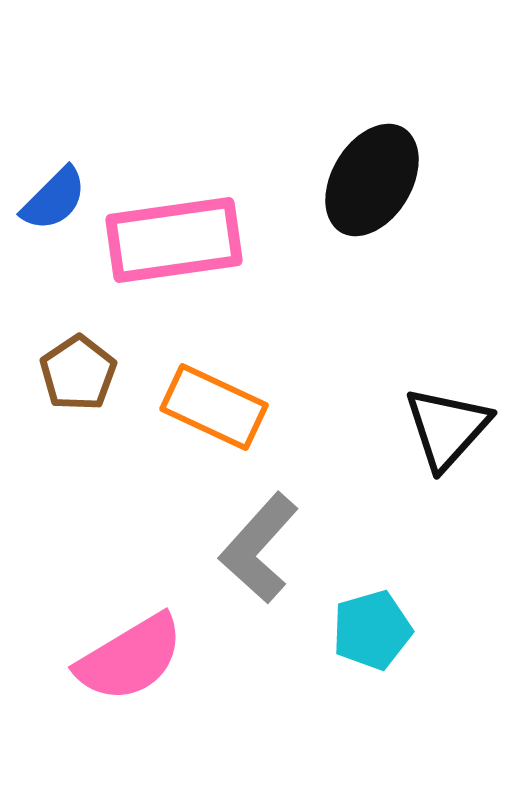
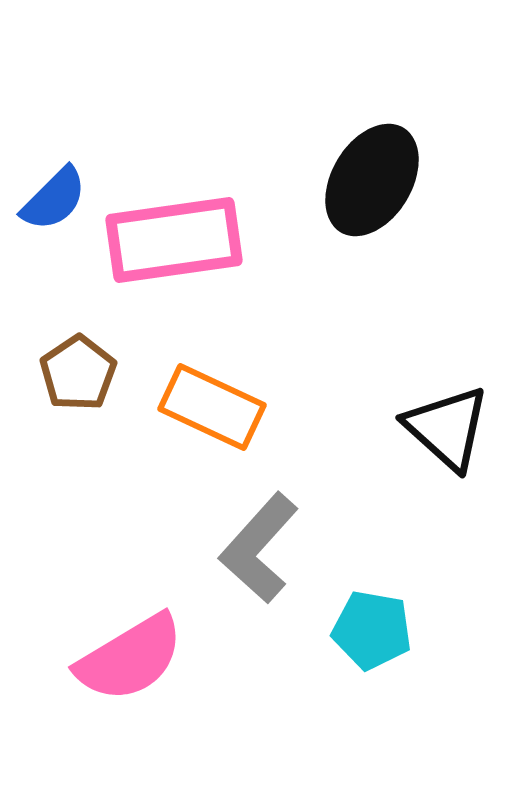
orange rectangle: moved 2 px left
black triangle: rotated 30 degrees counterclockwise
cyan pentagon: rotated 26 degrees clockwise
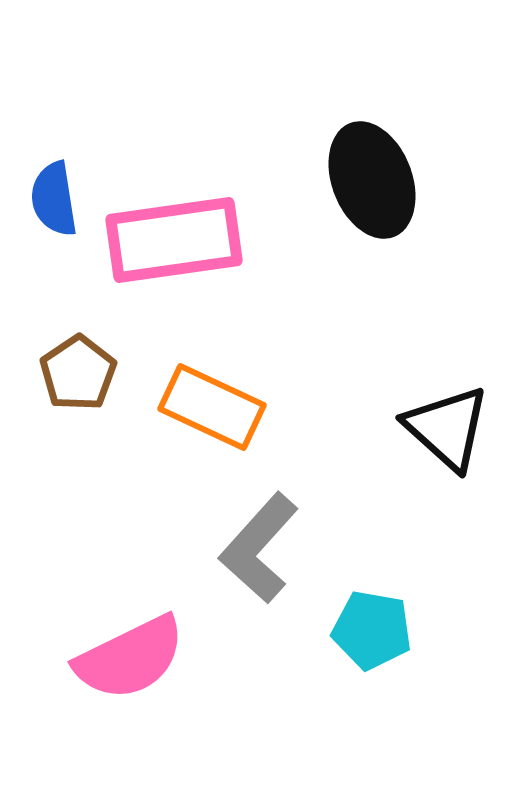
black ellipse: rotated 52 degrees counterclockwise
blue semicircle: rotated 126 degrees clockwise
pink semicircle: rotated 5 degrees clockwise
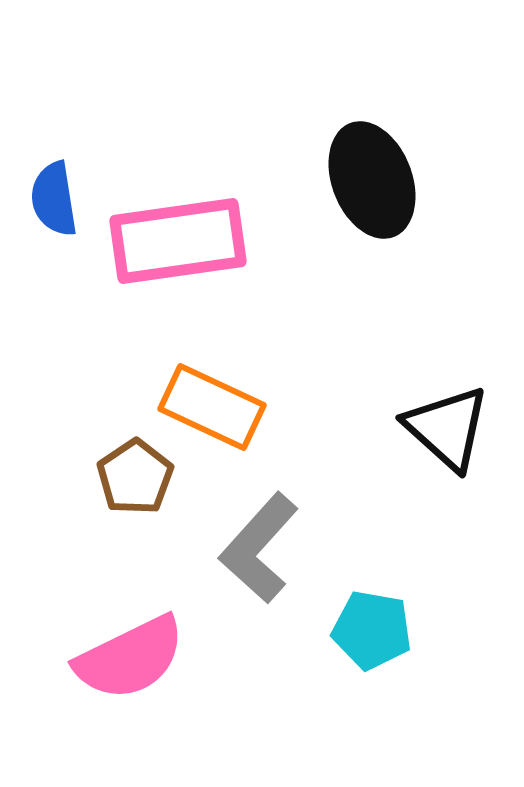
pink rectangle: moved 4 px right, 1 px down
brown pentagon: moved 57 px right, 104 px down
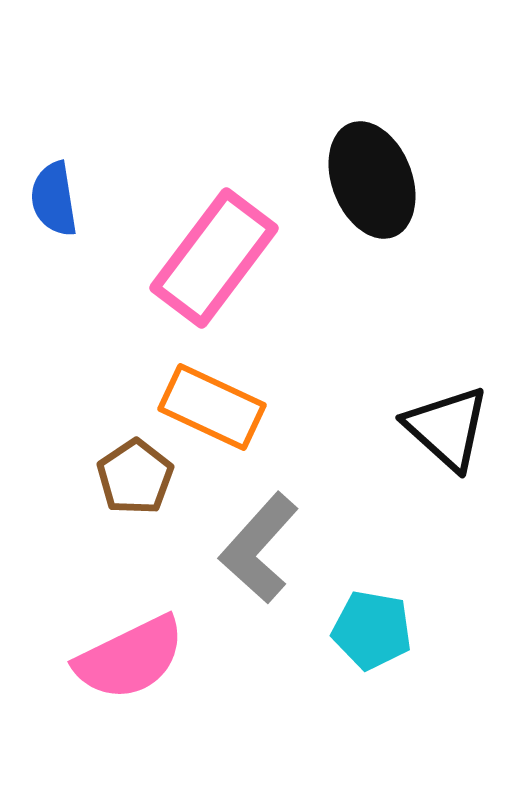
pink rectangle: moved 36 px right, 17 px down; rotated 45 degrees counterclockwise
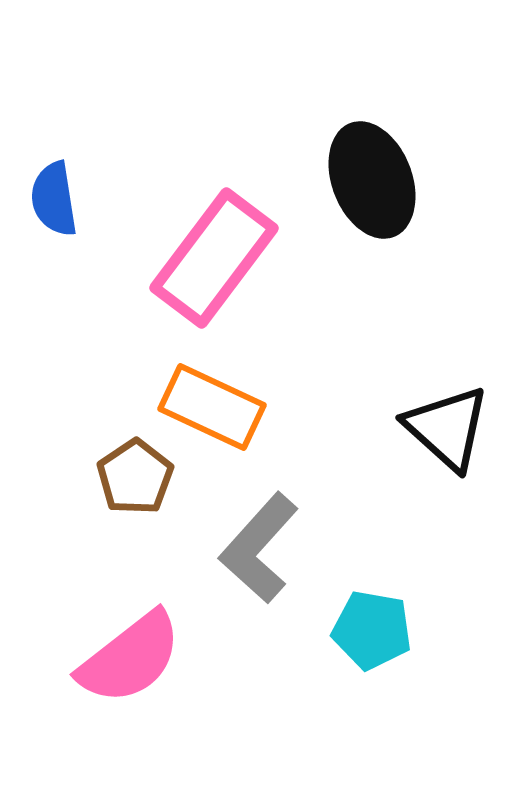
pink semicircle: rotated 12 degrees counterclockwise
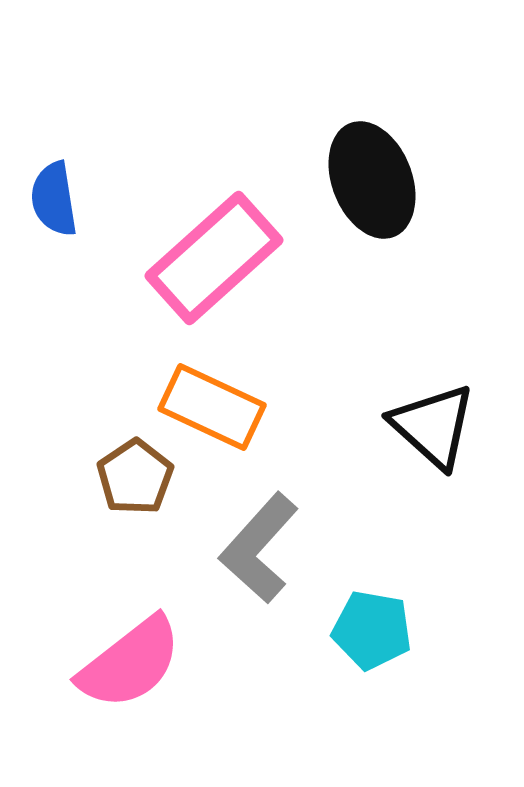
pink rectangle: rotated 11 degrees clockwise
black triangle: moved 14 px left, 2 px up
pink semicircle: moved 5 px down
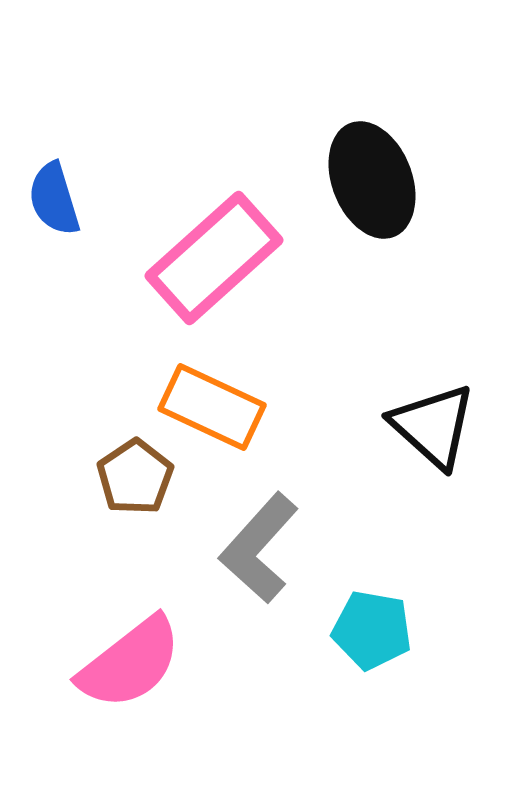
blue semicircle: rotated 8 degrees counterclockwise
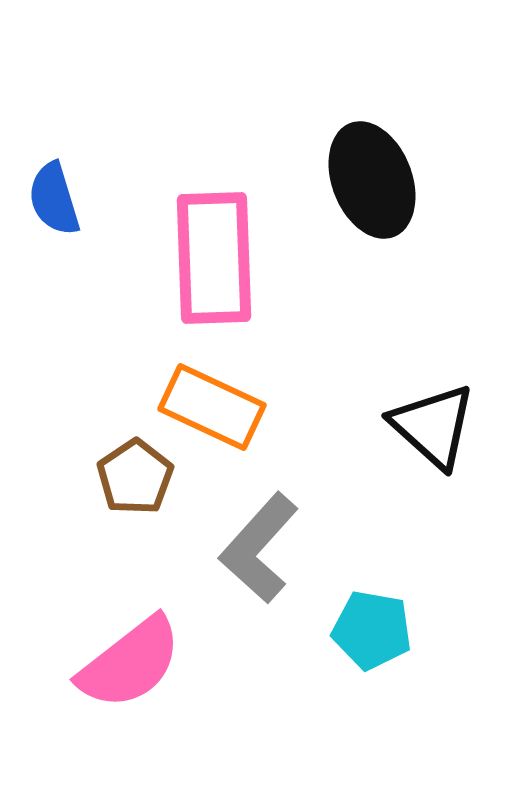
pink rectangle: rotated 50 degrees counterclockwise
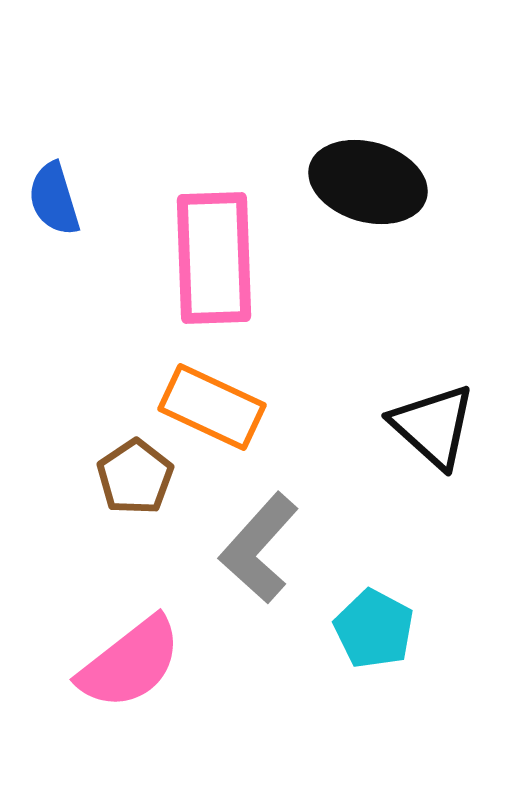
black ellipse: moved 4 px left, 2 px down; rotated 53 degrees counterclockwise
cyan pentagon: moved 2 px right, 1 px up; rotated 18 degrees clockwise
